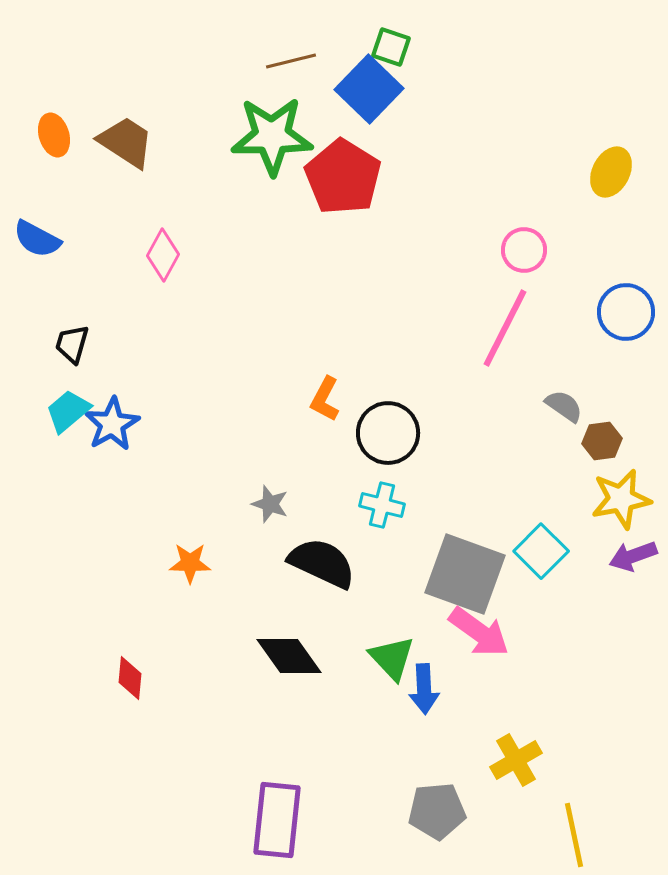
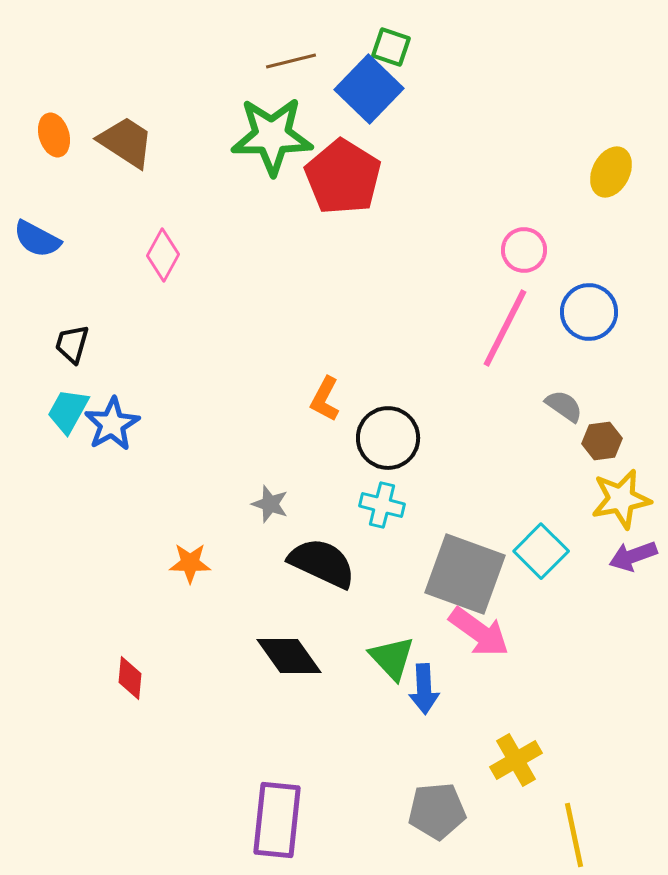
blue circle: moved 37 px left
cyan trapezoid: rotated 21 degrees counterclockwise
black circle: moved 5 px down
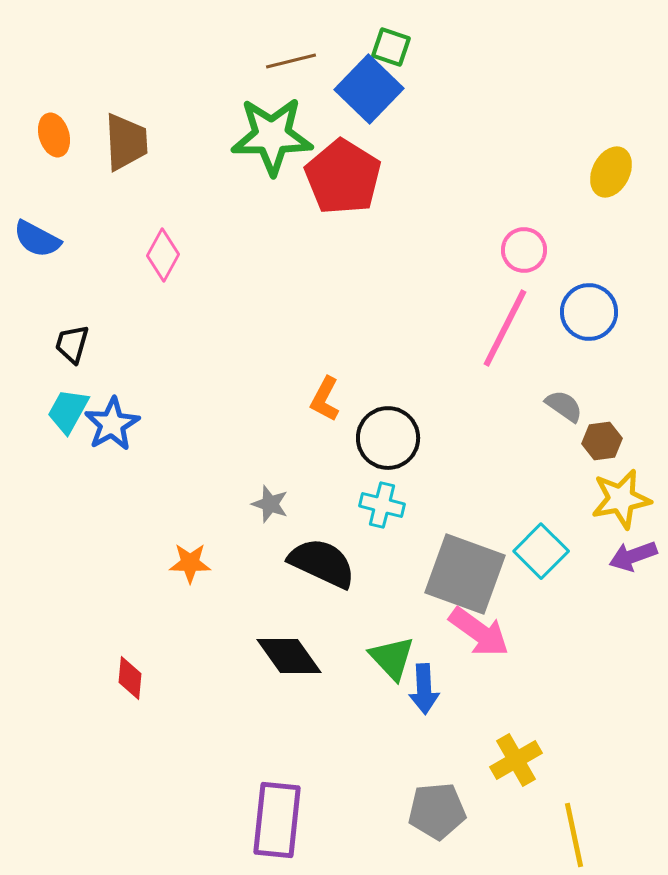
brown trapezoid: rotated 54 degrees clockwise
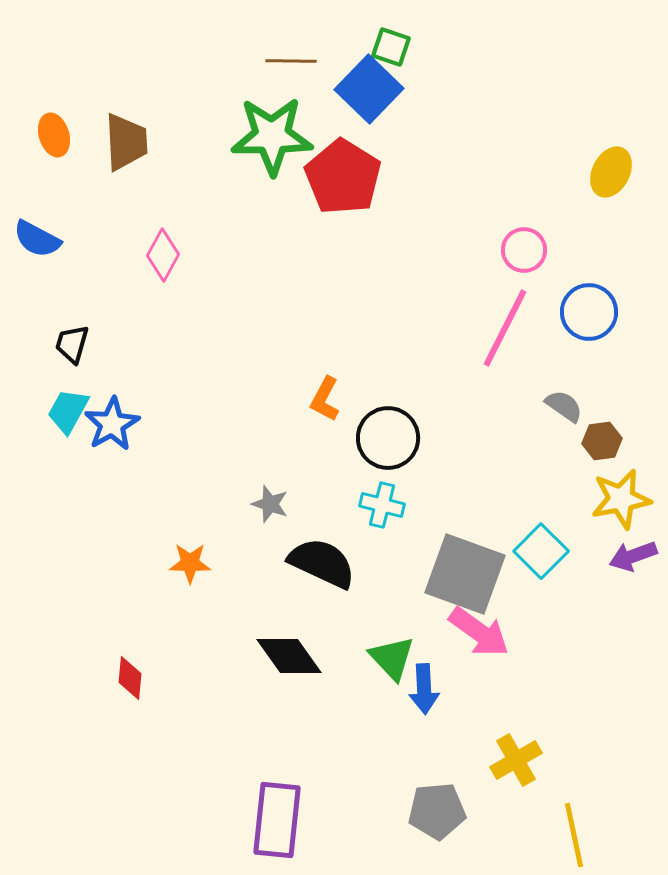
brown line: rotated 15 degrees clockwise
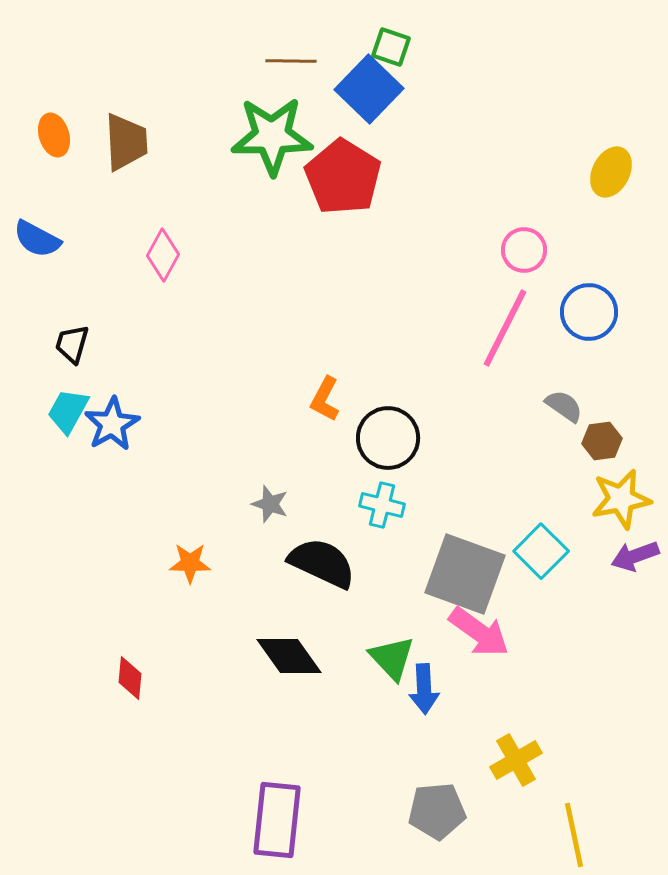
purple arrow: moved 2 px right
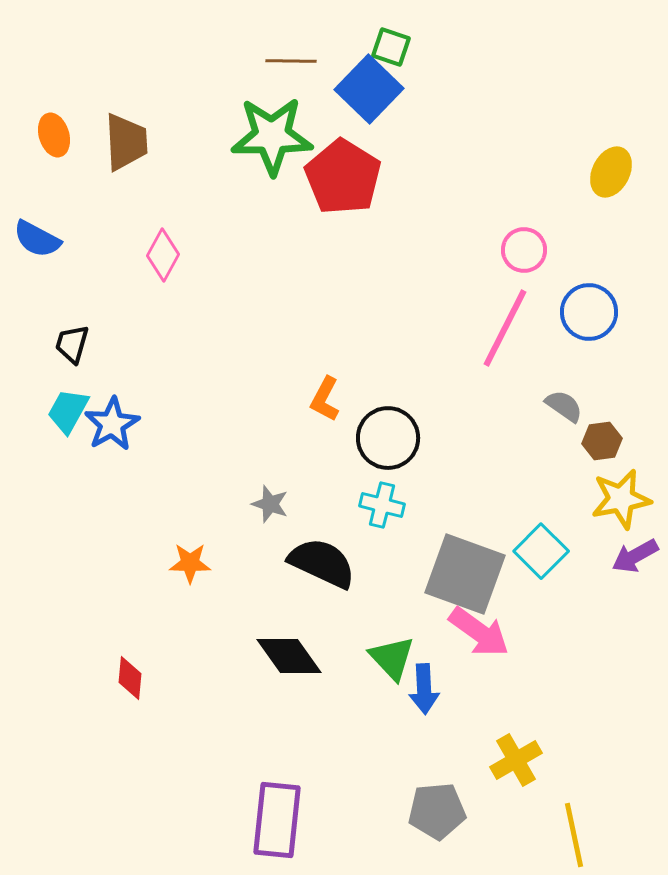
purple arrow: rotated 9 degrees counterclockwise
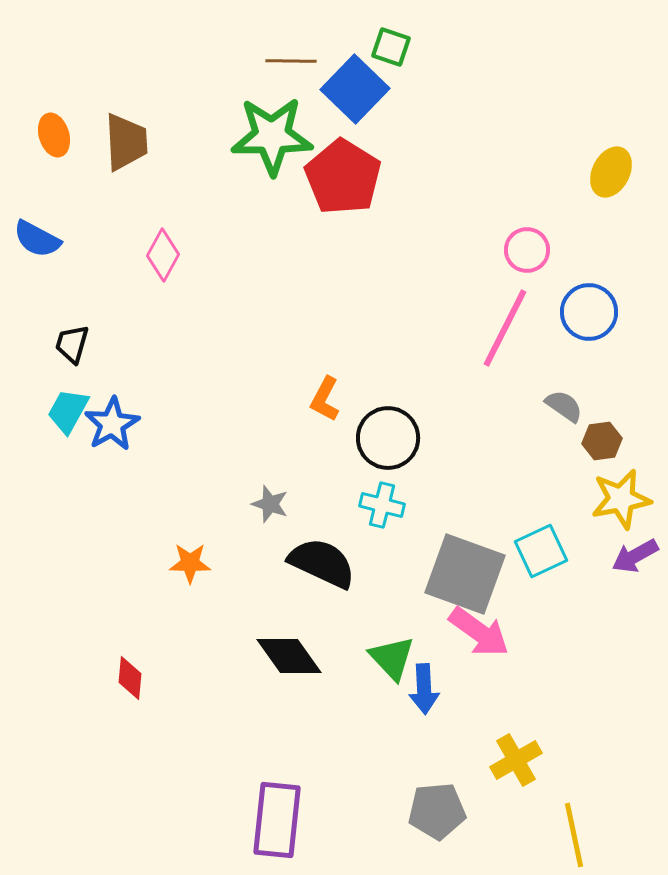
blue square: moved 14 px left
pink circle: moved 3 px right
cyan square: rotated 20 degrees clockwise
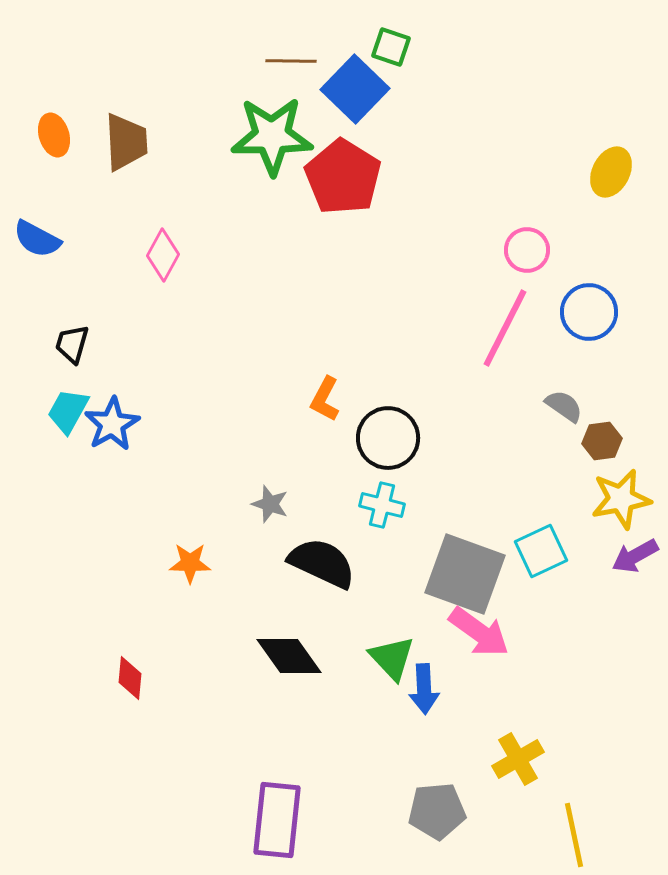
yellow cross: moved 2 px right, 1 px up
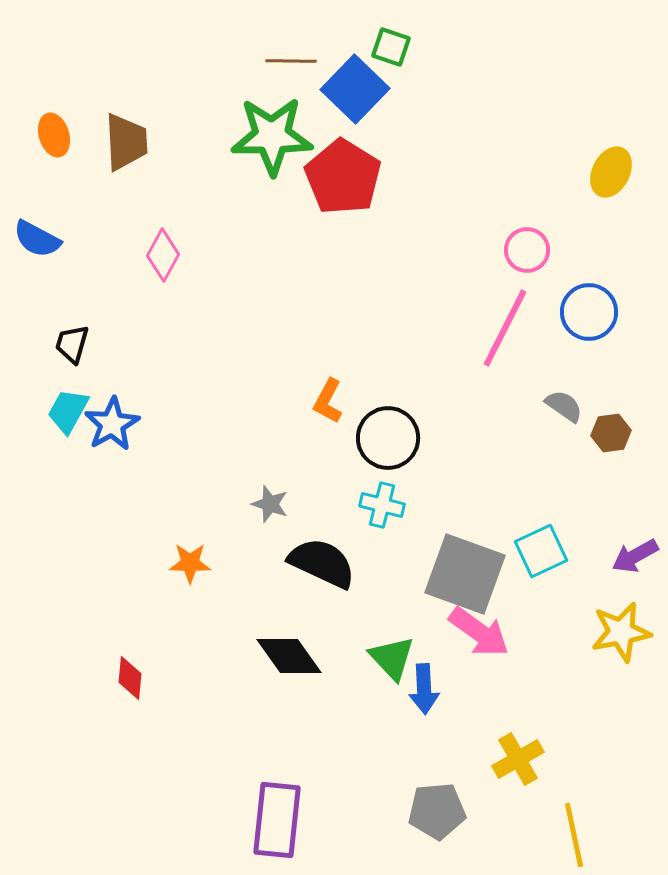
orange L-shape: moved 3 px right, 2 px down
brown hexagon: moved 9 px right, 8 px up
yellow star: moved 133 px down
